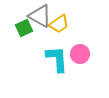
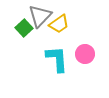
gray triangle: rotated 45 degrees clockwise
green square: rotated 18 degrees counterclockwise
pink circle: moved 5 px right
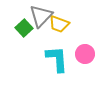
gray triangle: moved 1 px right
yellow trapezoid: rotated 55 degrees clockwise
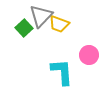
pink circle: moved 4 px right, 1 px down
cyan L-shape: moved 5 px right, 13 px down
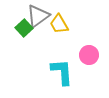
gray triangle: moved 3 px left; rotated 10 degrees clockwise
yellow trapezoid: rotated 40 degrees clockwise
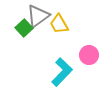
cyan L-shape: rotated 48 degrees clockwise
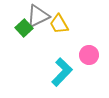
gray triangle: rotated 10 degrees clockwise
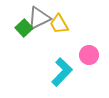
gray triangle: moved 1 px right, 2 px down
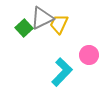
gray triangle: moved 3 px right
yellow trapezoid: rotated 55 degrees clockwise
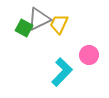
gray triangle: moved 3 px left, 1 px down
green square: rotated 18 degrees counterclockwise
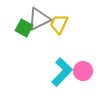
pink circle: moved 6 px left, 16 px down
